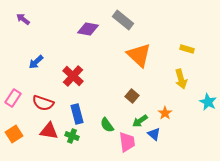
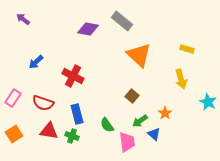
gray rectangle: moved 1 px left, 1 px down
red cross: rotated 15 degrees counterclockwise
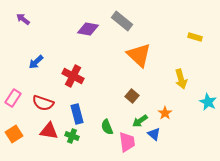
yellow rectangle: moved 8 px right, 12 px up
green semicircle: moved 2 px down; rotated 14 degrees clockwise
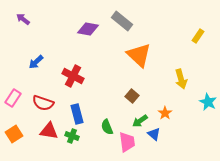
yellow rectangle: moved 3 px right, 1 px up; rotated 72 degrees counterclockwise
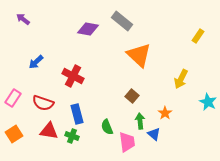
yellow arrow: rotated 42 degrees clockwise
green arrow: rotated 119 degrees clockwise
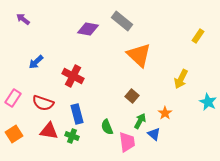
green arrow: rotated 35 degrees clockwise
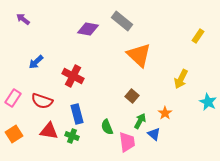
red semicircle: moved 1 px left, 2 px up
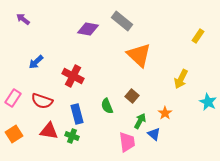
green semicircle: moved 21 px up
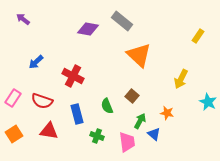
orange star: moved 2 px right; rotated 24 degrees counterclockwise
green cross: moved 25 px right
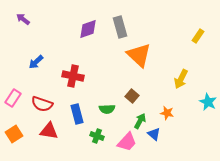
gray rectangle: moved 2 px left, 6 px down; rotated 35 degrees clockwise
purple diamond: rotated 30 degrees counterclockwise
red cross: rotated 15 degrees counterclockwise
red semicircle: moved 3 px down
green semicircle: moved 3 px down; rotated 70 degrees counterclockwise
pink trapezoid: rotated 50 degrees clockwise
